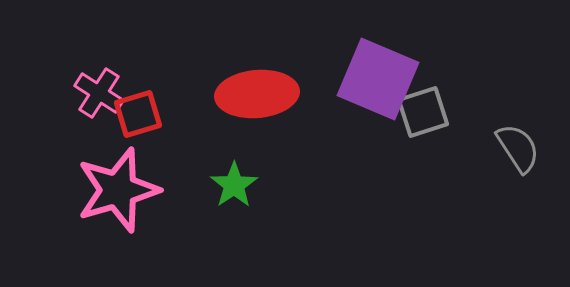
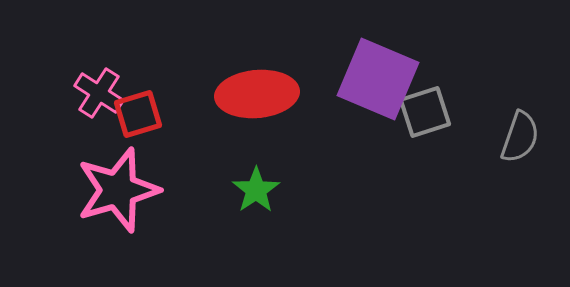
gray square: moved 2 px right
gray semicircle: moved 2 px right, 11 px up; rotated 52 degrees clockwise
green star: moved 22 px right, 5 px down
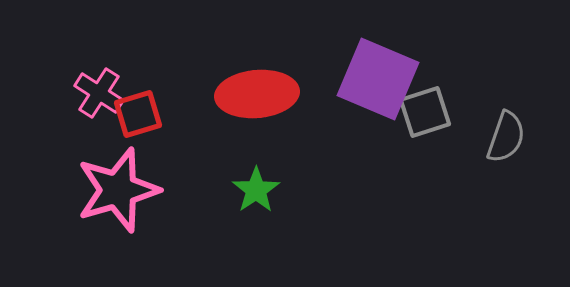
gray semicircle: moved 14 px left
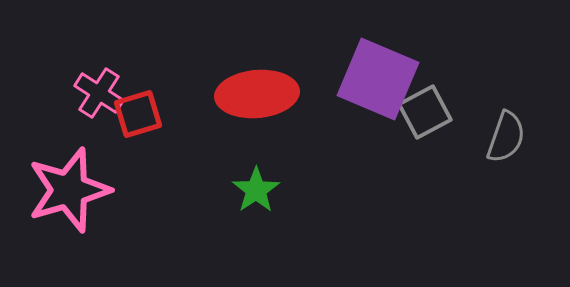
gray square: rotated 10 degrees counterclockwise
pink star: moved 49 px left
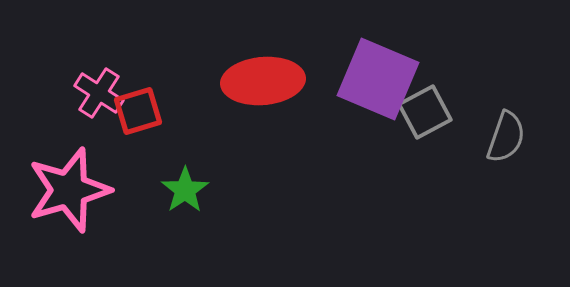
red ellipse: moved 6 px right, 13 px up
red square: moved 3 px up
green star: moved 71 px left
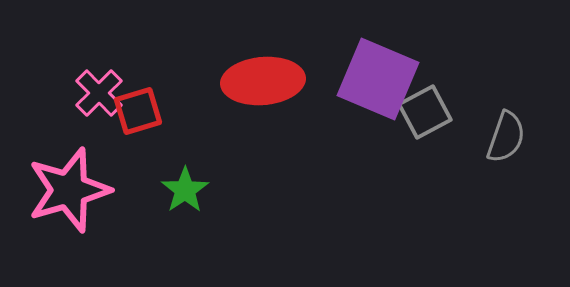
pink cross: rotated 12 degrees clockwise
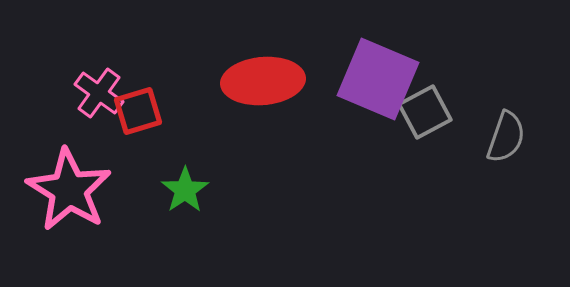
pink cross: rotated 9 degrees counterclockwise
pink star: rotated 24 degrees counterclockwise
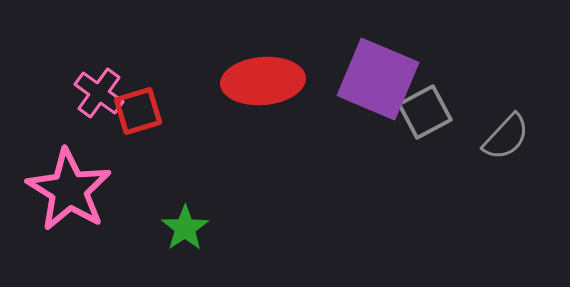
gray semicircle: rotated 24 degrees clockwise
green star: moved 38 px down
